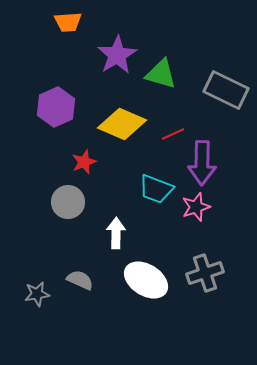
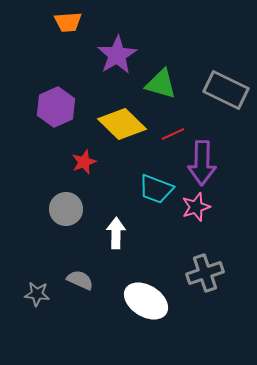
green triangle: moved 10 px down
yellow diamond: rotated 21 degrees clockwise
gray circle: moved 2 px left, 7 px down
white ellipse: moved 21 px down
gray star: rotated 15 degrees clockwise
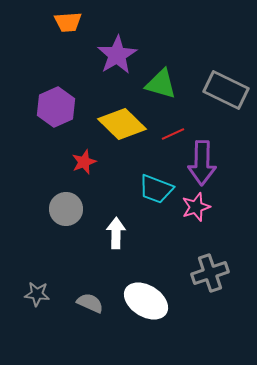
gray cross: moved 5 px right
gray semicircle: moved 10 px right, 23 px down
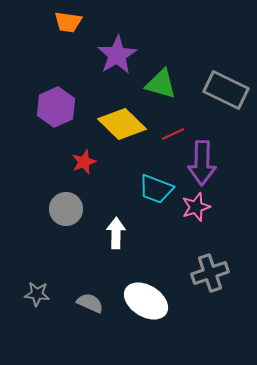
orange trapezoid: rotated 12 degrees clockwise
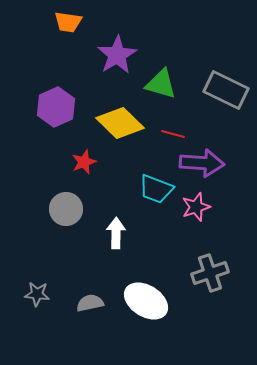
yellow diamond: moved 2 px left, 1 px up
red line: rotated 40 degrees clockwise
purple arrow: rotated 87 degrees counterclockwise
gray semicircle: rotated 36 degrees counterclockwise
